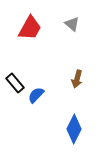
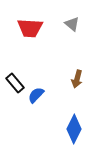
red trapezoid: rotated 64 degrees clockwise
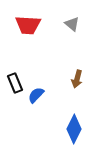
red trapezoid: moved 2 px left, 3 px up
black rectangle: rotated 18 degrees clockwise
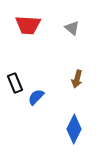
gray triangle: moved 4 px down
blue semicircle: moved 2 px down
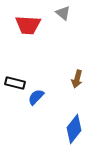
gray triangle: moved 9 px left, 15 px up
black rectangle: rotated 54 degrees counterclockwise
blue diamond: rotated 12 degrees clockwise
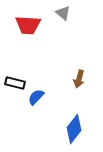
brown arrow: moved 2 px right
